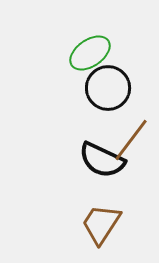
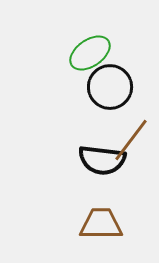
black circle: moved 2 px right, 1 px up
black semicircle: rotated 18 degrees counterclockwise
brown trapezoid: rotated 57 degrees clockwise
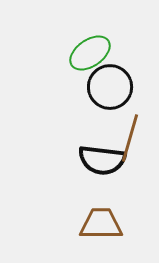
brown line: moved 1 px left, 2 px up; rotated 21 degrees counterclockwise
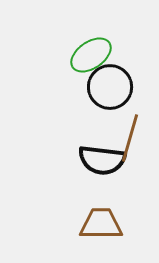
green ellipse: moved 1 px right, 2 px down
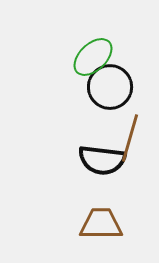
green ellipse: moved 2 px right, 2 px down; rotated 9 degrees counterclockwise
